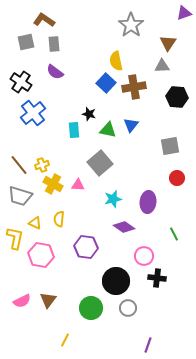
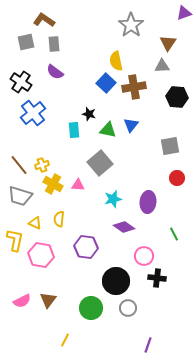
yellow L-shape at (15, 238): moved 2 px down
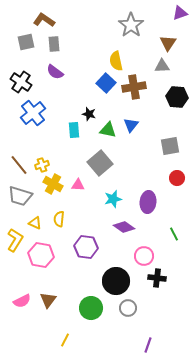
purple triangle at (184, 13): moved 4 px left
yellow L-shape at (15, 240): rotated 20 degrees clockwise
